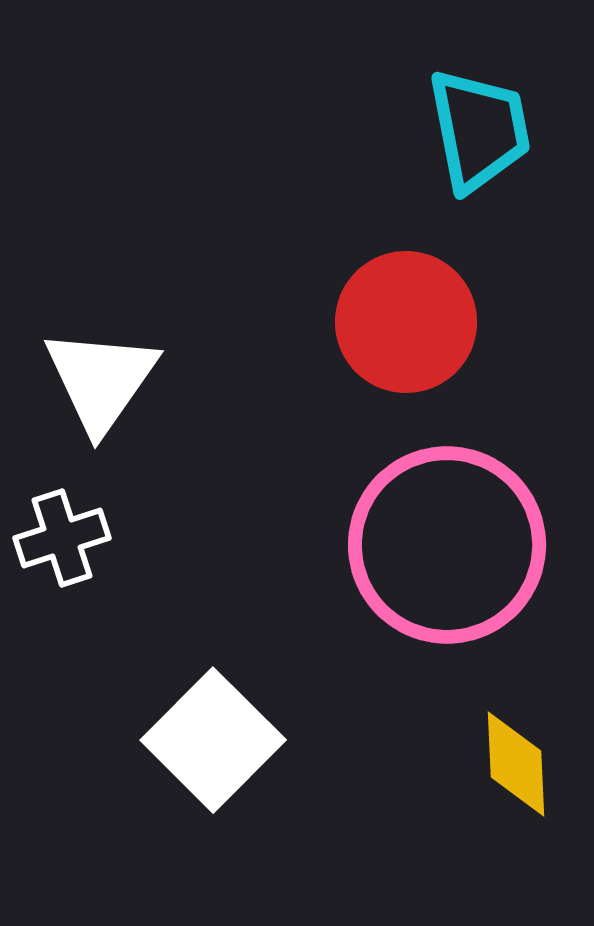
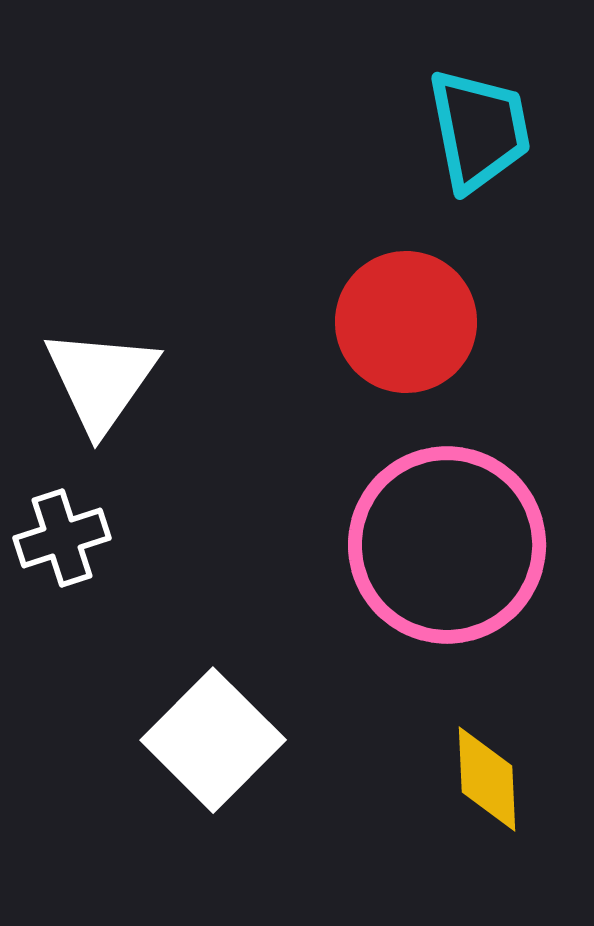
yellow diamond: moved 29 px left, 15 px down
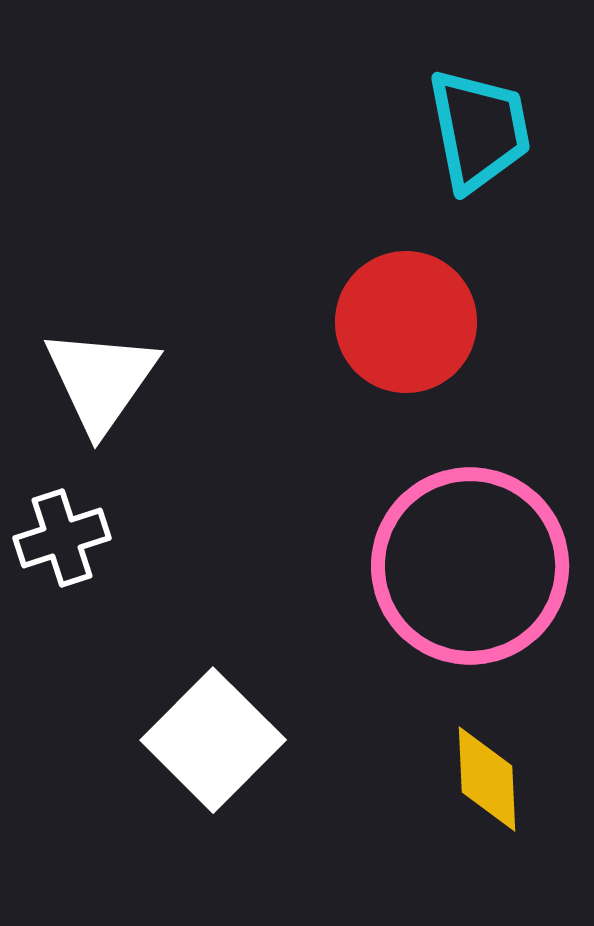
pink circle: moved 23 px right, 21 px down
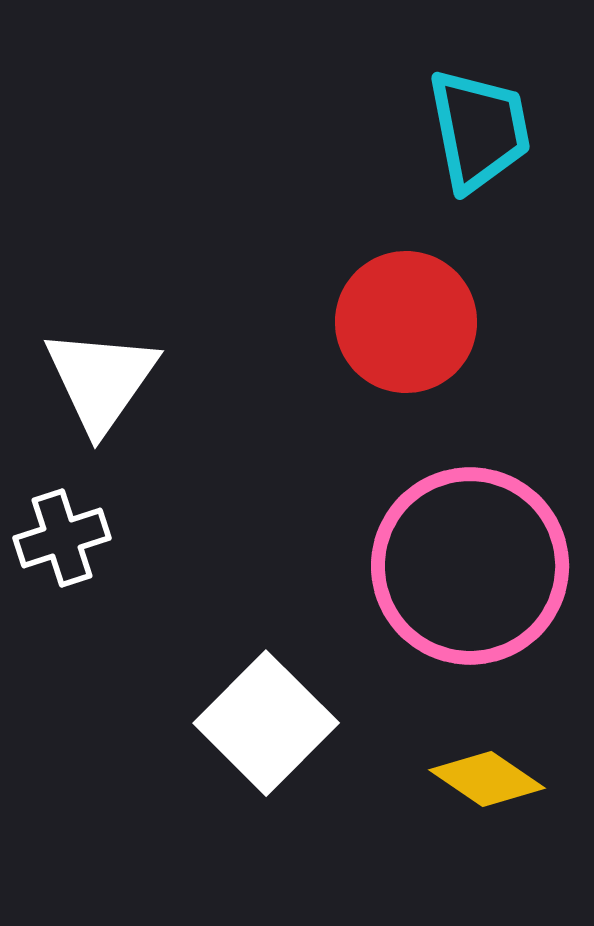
white square: moved 53 px right, 17 px up
yellow diamond: rotated 53 degrees counterclockwise
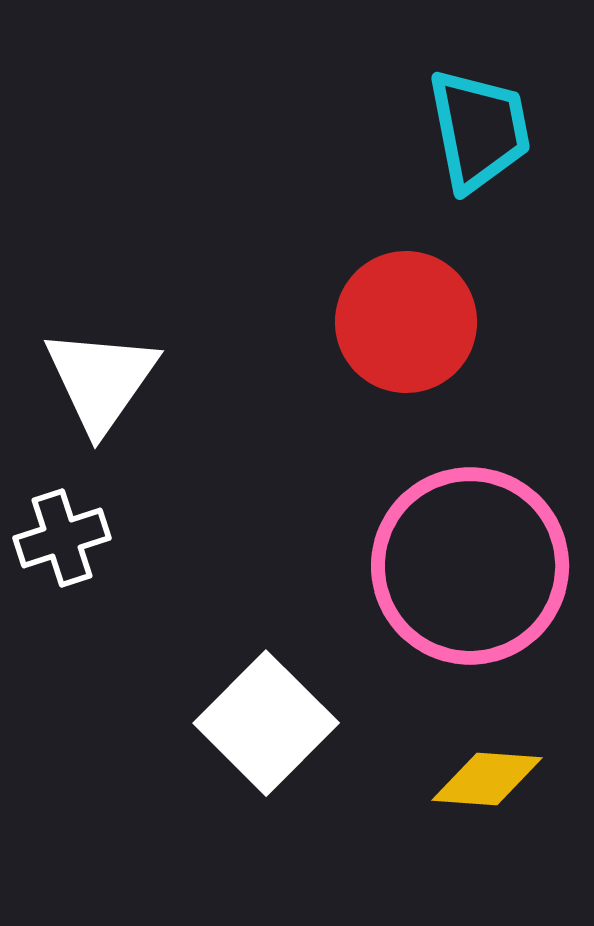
yellow diamond: rotated 30 degrees counterclockwise
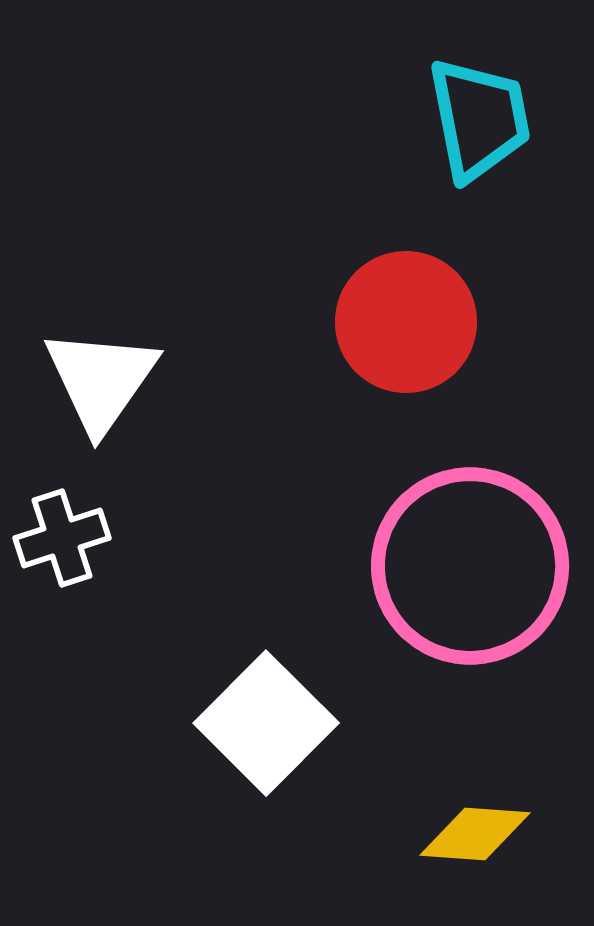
cyan trapezoid: moved 11 px up
yellow diamond: moved 12 px left, 55 px down
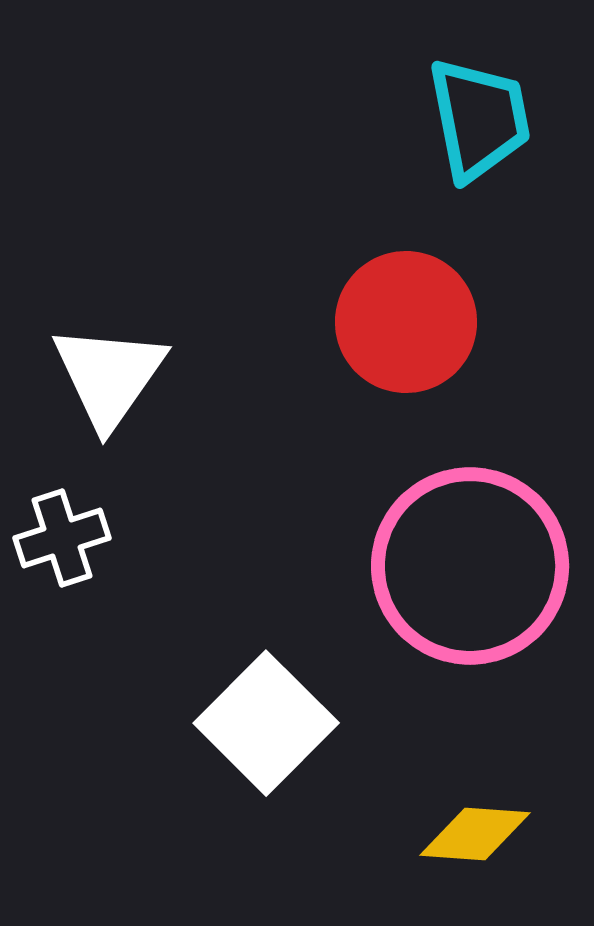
white triangle: moved 8 px right, 4 px up
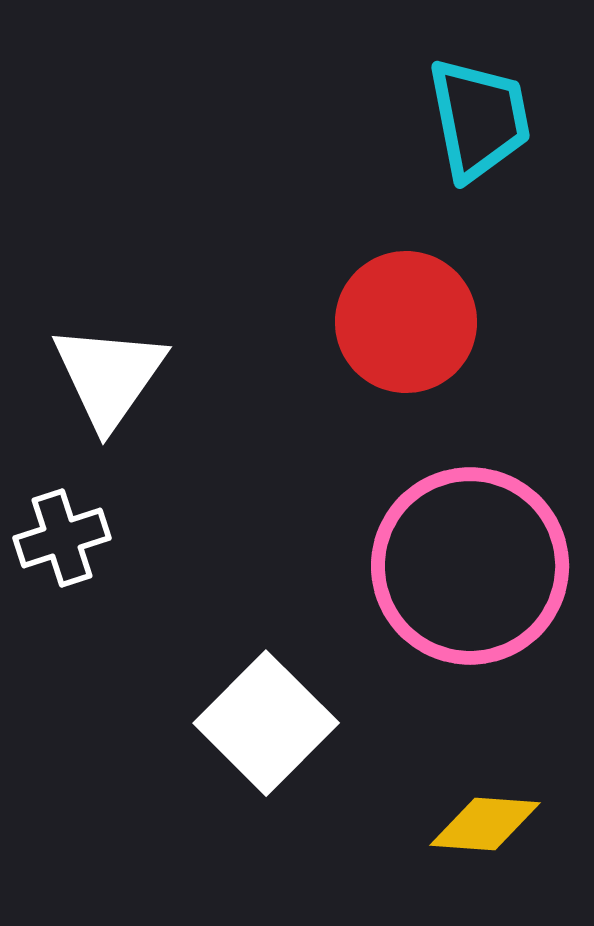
yellow diamond: moved 10 px right, 10 px up
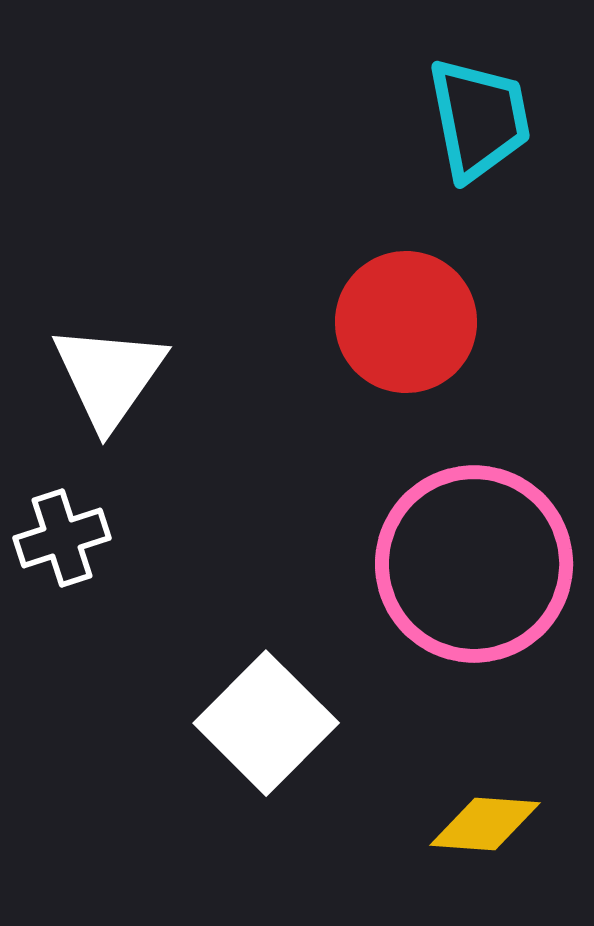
pink circle: moved 4 px right, 2 px up
